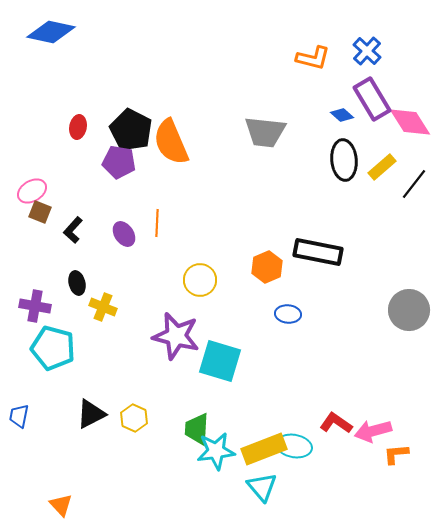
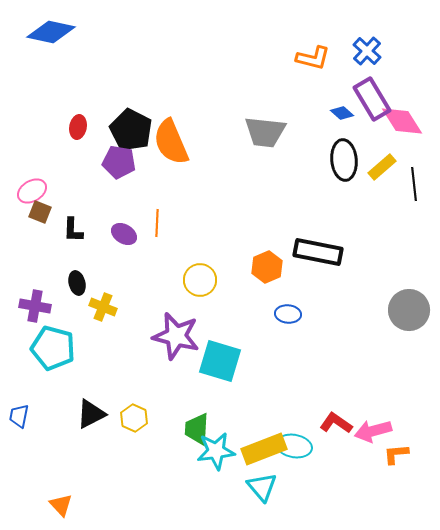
blue diamond at (342, 115): moved 2 px up
pink diamond at (410, 122): moved 8 px left, 1 px up
black line at (414, 184): rotated 44 degrees counterclockwise
black L-shape at (73, 230): rotated 40 degrees counterclockwise
purple ellipse at (124, 234): rotated 25 degrees counterclockwise
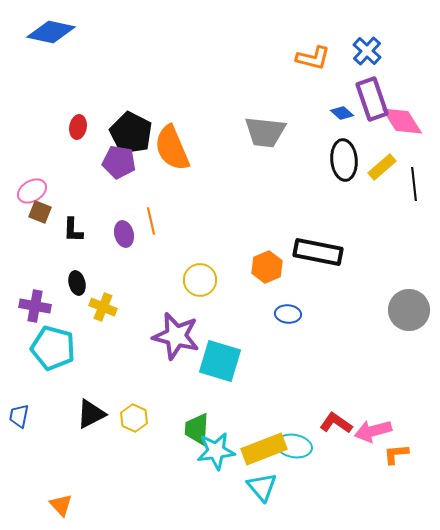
purple rectangle at (372, 99): rotated 12 degrees clockwise
black pentagon at (131, 130): moved 3 px down
orange semicircle at (171, 142): moved 1 px right, 6 px down
orange line at (157, 223): moved 6 px left, 2 px up; rotated 16 degrees counterclockwise
purple ellipse at (124, 234): rotated 45 degrees clockwise
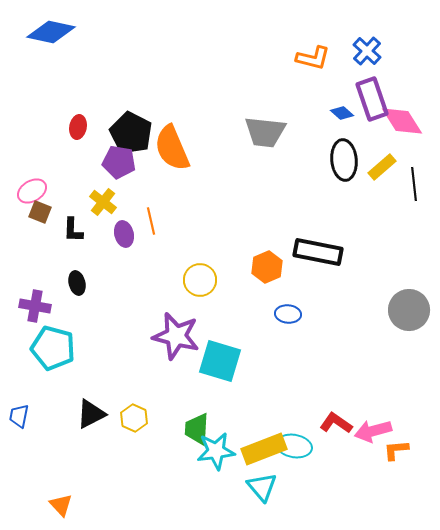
yellow cross at (103, 307): moved 105 px up; rotated 16 degrees clockwise
orange L-shape at (396, 454): moved 4 px up
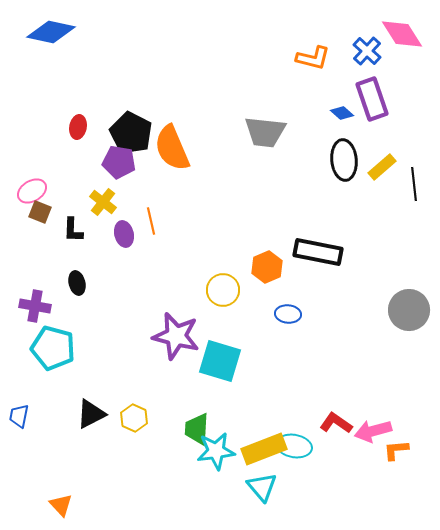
pink diamond at (402, 121): moved 87 px up
yellow circle at (200, 280): moved 23 px right, 10 px down
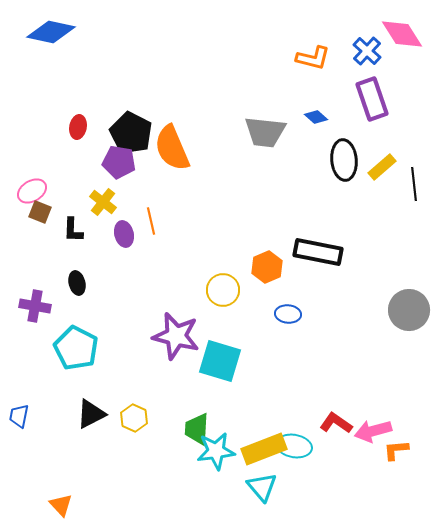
blue diamond at (342, 113): moved 26 px left, 4 px down
cyan pentagon at (53, 348): moved 23 px right; rotated 12 degrees clockwise
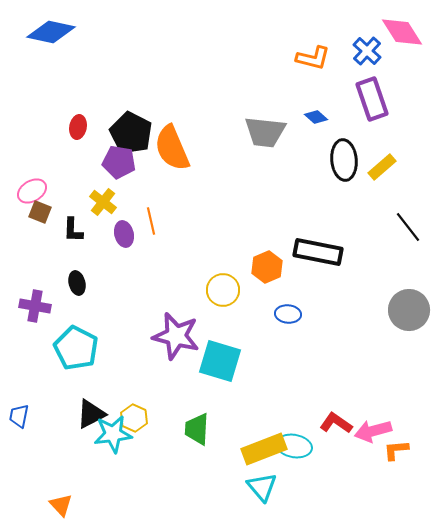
pink diamond at (402, 34): moved 2 px up
black line at (414, 184): moved 6 px left, 43 px down; rotated 32 degrees counterclockwise
cyan star at (216, 451): moved 103 px left, 17 px up
